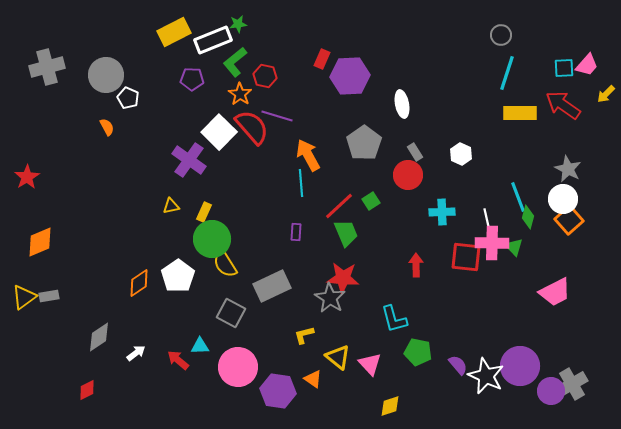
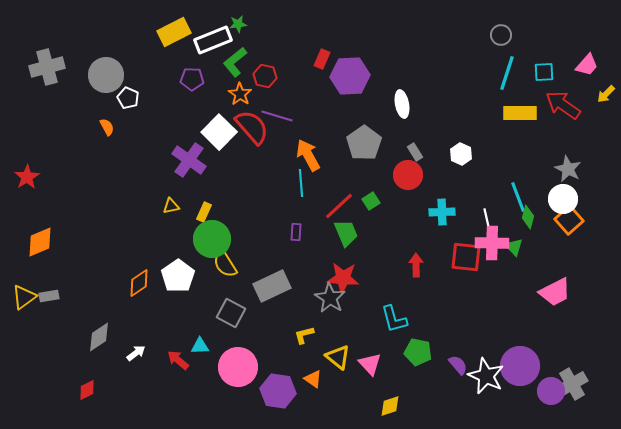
cyan square at (564, 68): moved 20 px left, 4 px down
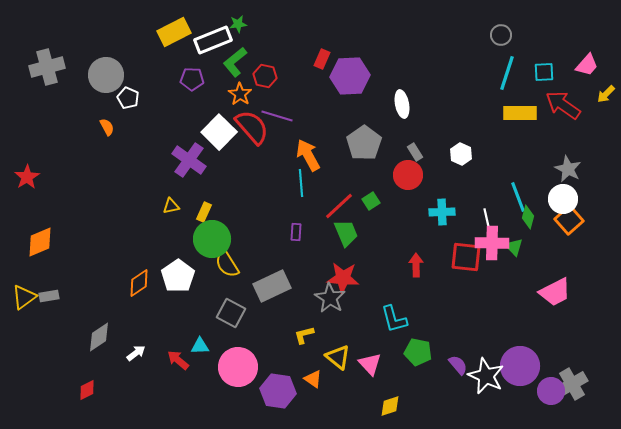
yellow semicircle at (225, 264): moved 2 px right
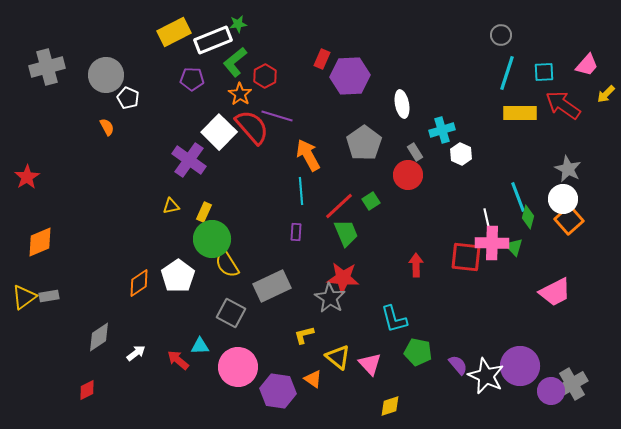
red hexagon at (265, 76): rotated 20 degrees clockwise
cyan line at (301, 183): moved 8 px down
cyan cross at (442, 212): moved 82 px up; rotated 15 degrees counterclockwise
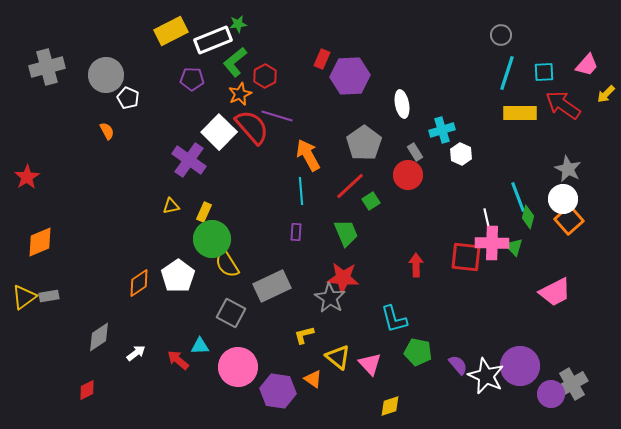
yellow rectangle at (174, 32): moved 3 px left, 1 px up
orange star at (240, 94): rotated 15 degrees clockwise
orange semicircle at (107, 127): moved 4 px down
red line at (339, 206): moved 11 px right, 20 px up
purple circle at (551, 391): moved 3 px down
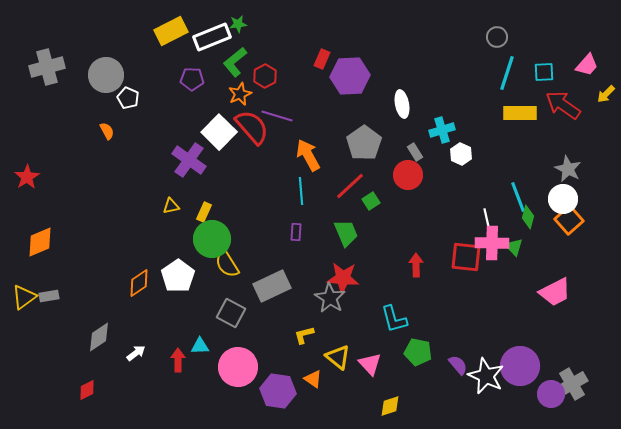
gray circle at (501, 35): moved 4 px left, 2 px down
white rectangle at (213, 40): moved 1 px left, 3 px up
red arrow at (178, 360): rotated 50 degrees clockwise
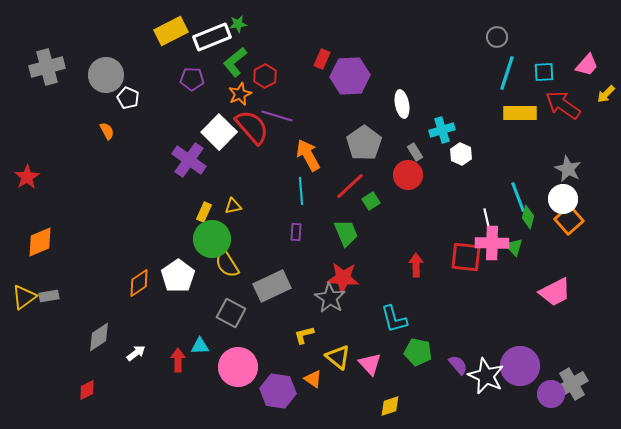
yellow triangle at (171, 206): moved 62 px right
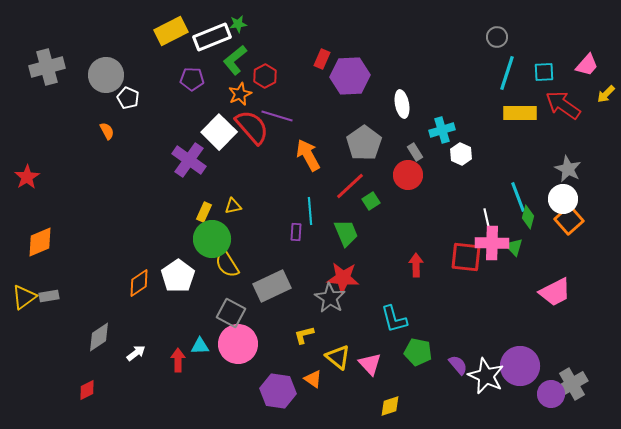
green L-shape at (235, 62): moved 2 px up
cyan line at (301, 191): moved 9 px right, 20 px down
pink circle at (238, 367): moved 23 px up
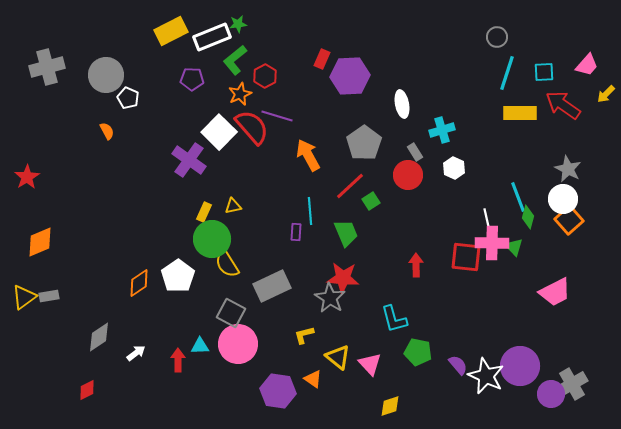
white hexagon at (461, 154): moved 7 px left, 14 px down
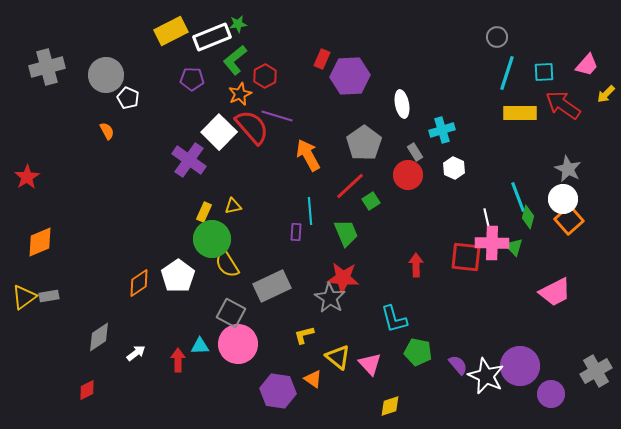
gray cross at (572, 384): moved 24 px right, 13 px up
